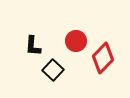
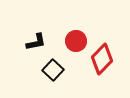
black L-shape: moved 3 px right, 4 px up; rotated 105 degrees counterclockwise
red diamond: moved 1 px left, 1 px down
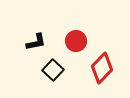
red diamond: moved 9 px down
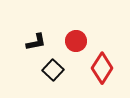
red diamond: rotated 12 degrees counterclockwise
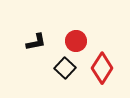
black square: moved 12 px right, 2 px up
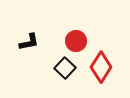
black L-shape: moved 7 px left
red diamond: moved 1 px left, 1 px up
